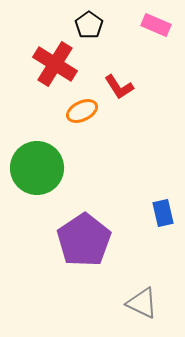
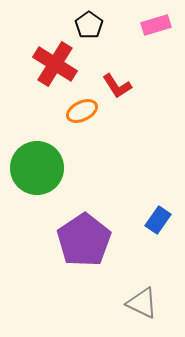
pink rectangle: rotated 40 degrees counterclockwise
red L-shape: moved 2 px left, 1 px up
blue rectangle: moved 5 px left, 7 px down; rotated 48 degrees clockwise
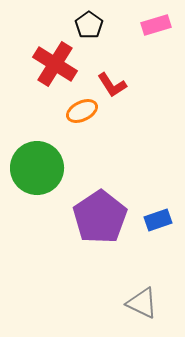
red L-shape: moved 5 px left, 1 px up
blue rectangle: rotated 36 degrees clockwise
purple pentagon: moved 16 px right, 23 px up
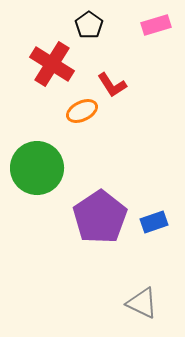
red cross: moved 3 px left
blue rectangle: moved 4 px left, 2 px down
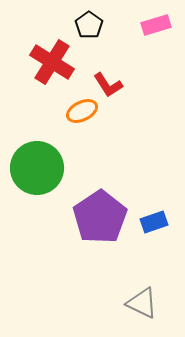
red cross: moved 2 px up
red L-shape: moved 4 px left
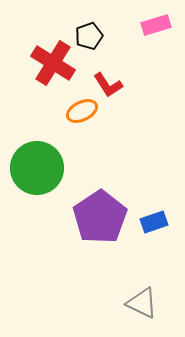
black pentagon: moved 11 px down; rotated 16 degrees clockwise
red cross: moved 1 px right, 1 px down
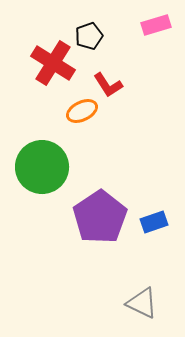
green circle: moved 5 px right, 1 px up
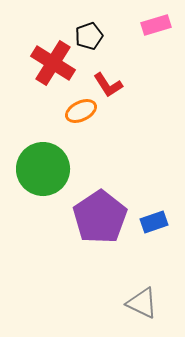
orange ellipse: moved 1 px left
green circle: moved 1 px right, 2 px down
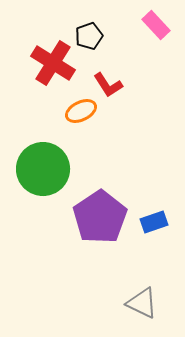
pink rectangle: rotated 64 degrees clockwise
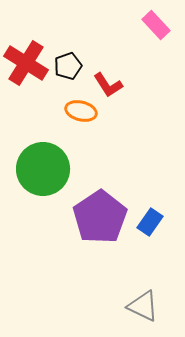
black pentagon: moved 21 px left, 30 px down
red cross: moved 27 px left
orange ellipse: rotated 40 degrees clockwise
blue rectangle: moved 4 px left; rotated 36 degrees counterclockwise
gray triangle: moved 1 px right, 3 px down
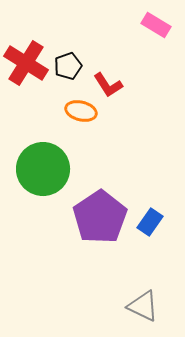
pink rectangle: rotated 16 degrees counterclockwise
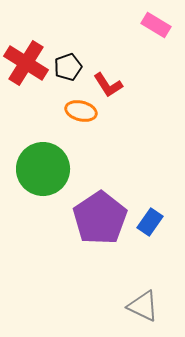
black pentagon: moved 1 px down
purple pentagon: moved 1 px down
